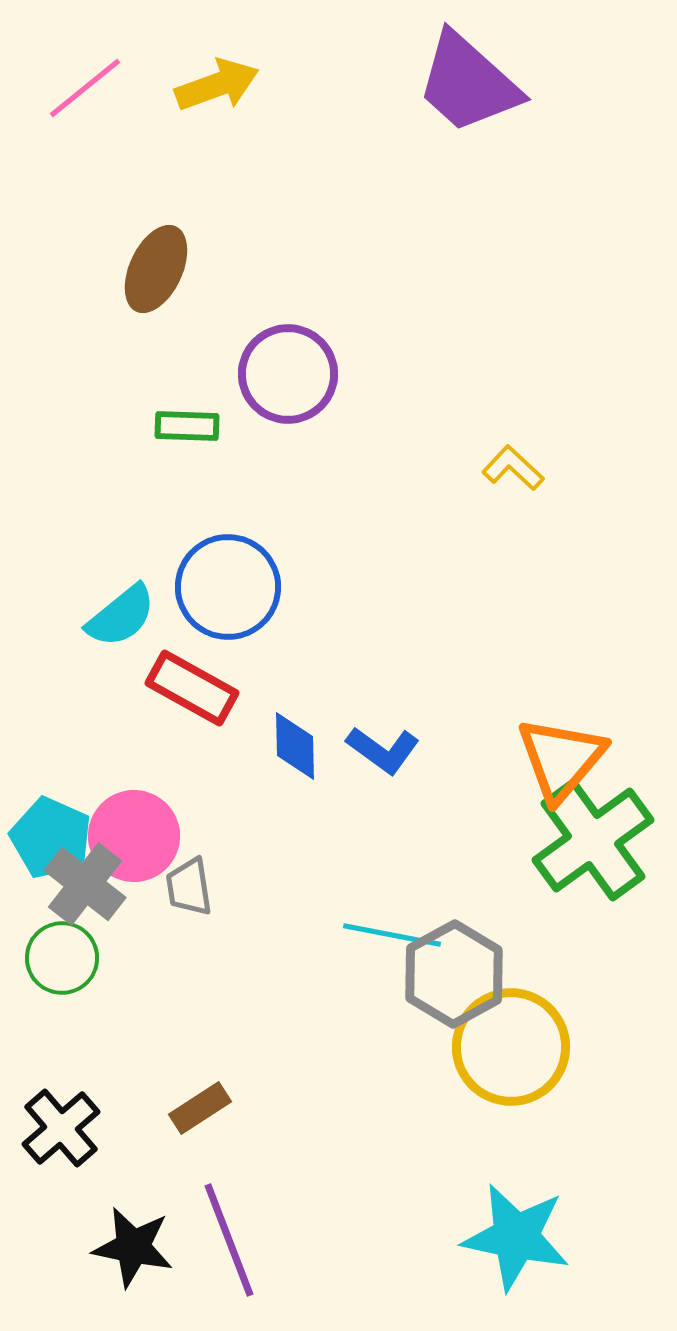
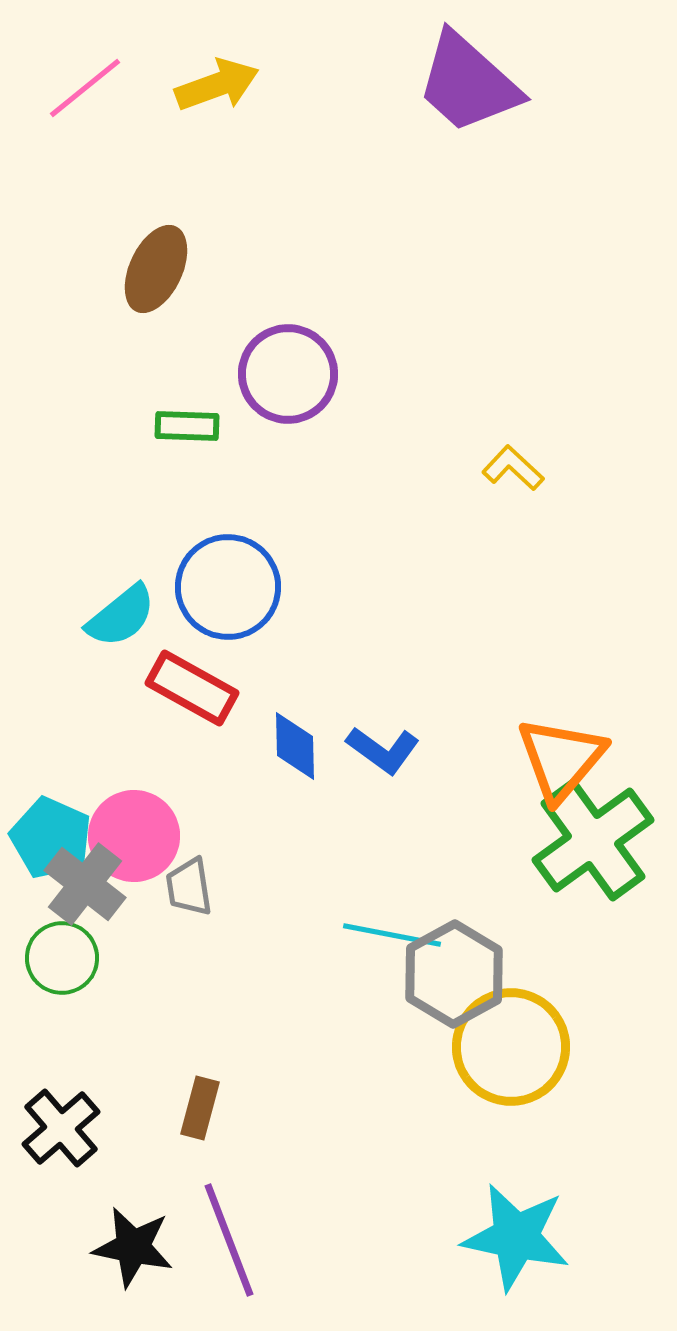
brown rectangle: rotated 42 degrees counterclockwise
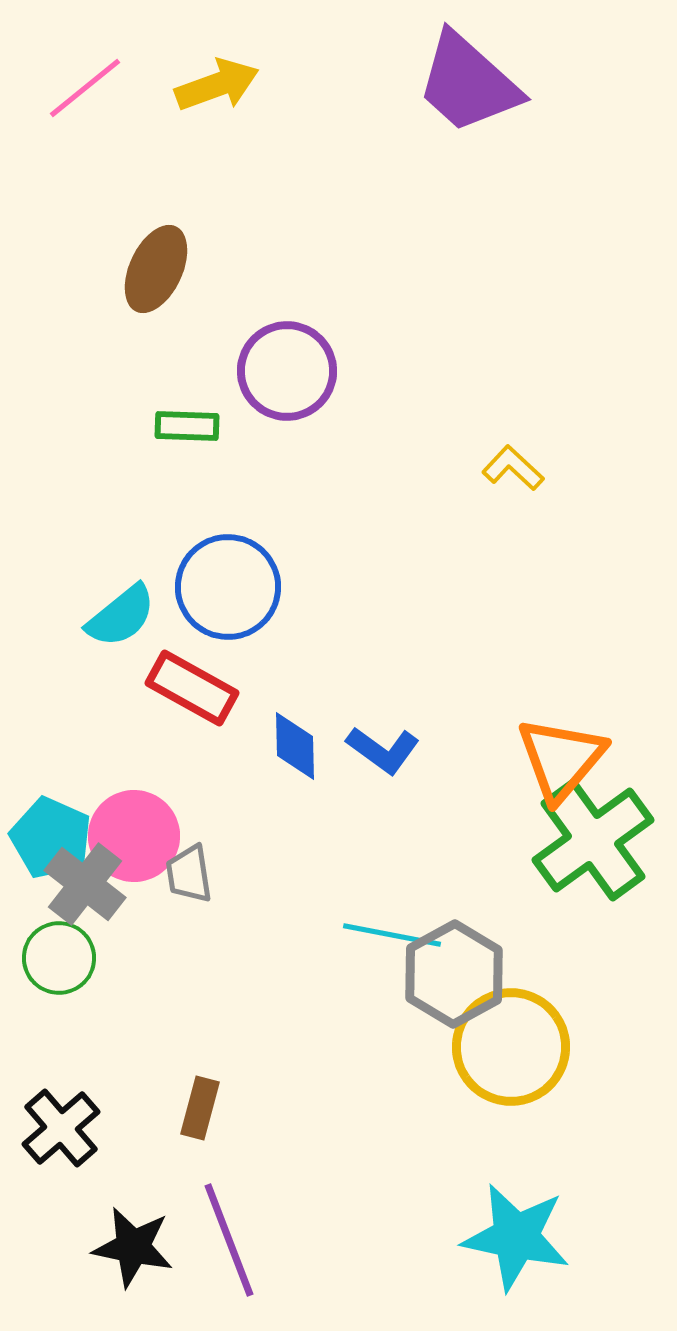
purple circle: moved 1 px left, 3 px up
gray trapezoid: moved 13 px up
green circle: moved 3 px left
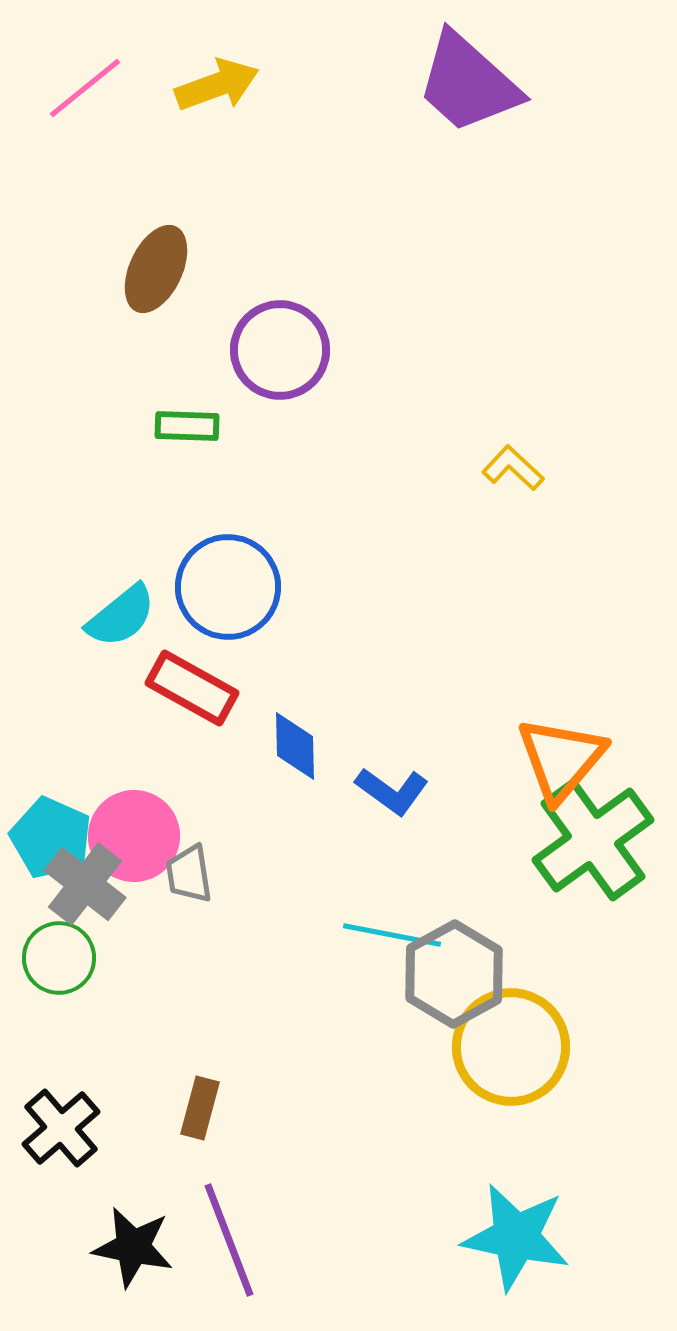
purple circle: moved 7 px left, 21 px up
blue L-shape: moved 9 px right, 41 px down
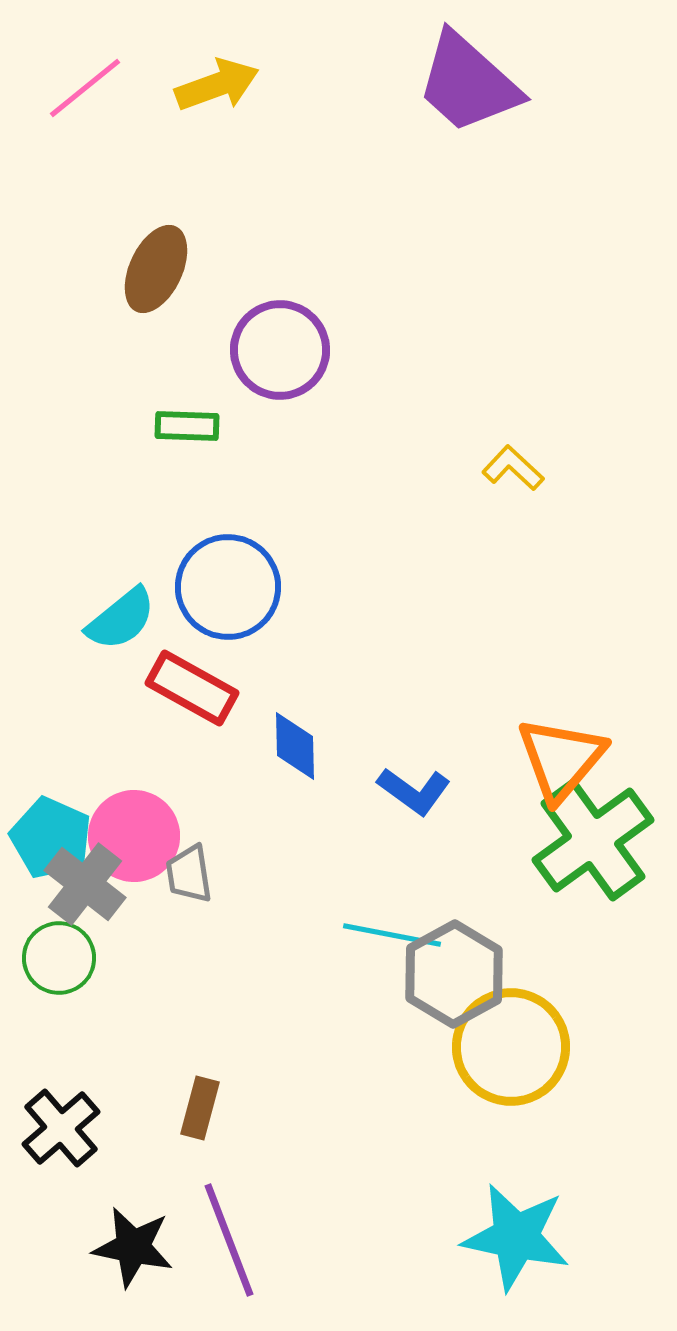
cyan semicircle: moved 3 px down
blue L-shape: moved 22 px right
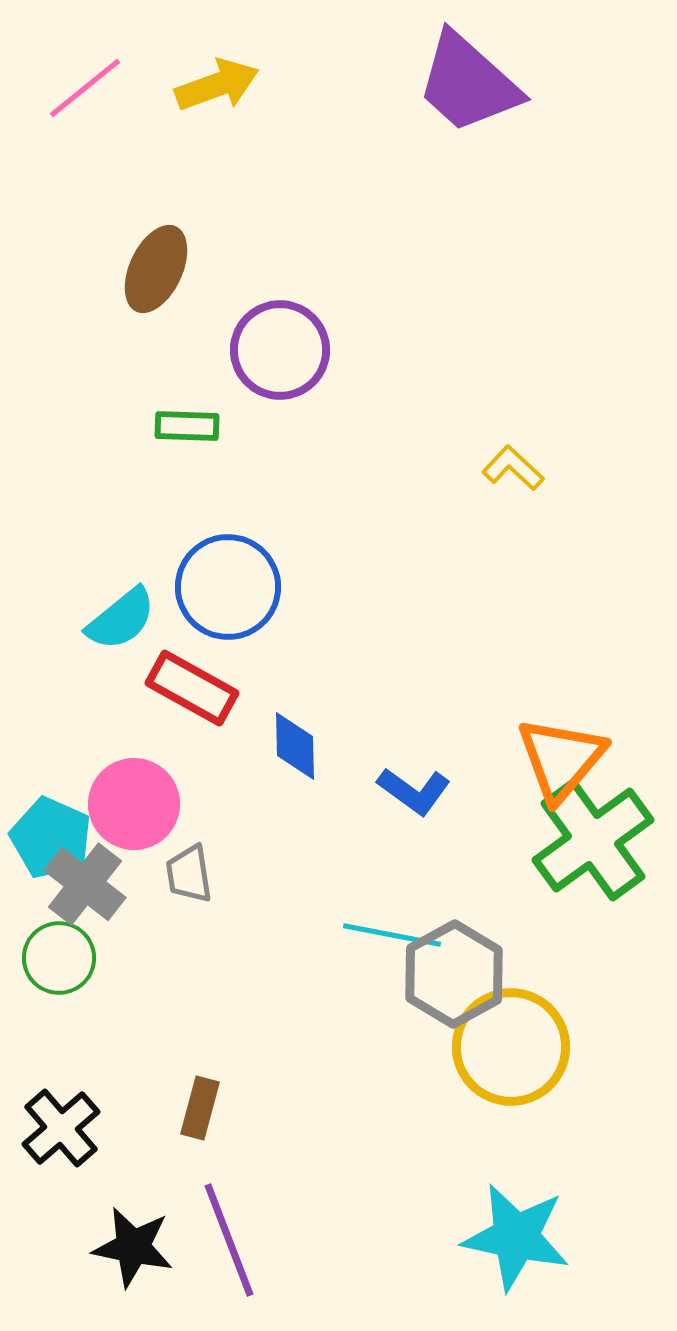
pink circle: moved 32 px up
